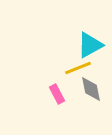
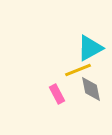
cyan triangle: moved 3 px down
yellow line: moved 2 px down
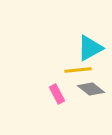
yellow line: rotated 16 degrees clockwise
gray diamond: rotated 40 degrees counterclockwise
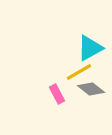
yellow line: moved 1 px right, 2 px down; rotated 24 degrees counterclockwise
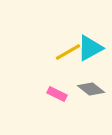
yellow line: moved 11 px left, 20 px up
pink rectangle: rotated 36 degrees counterclockwise
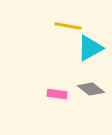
yellow line: moved 26 px up; rotated 40 degrees clockwise
pink rectangle: rotated 18 degrees counterclockwise
